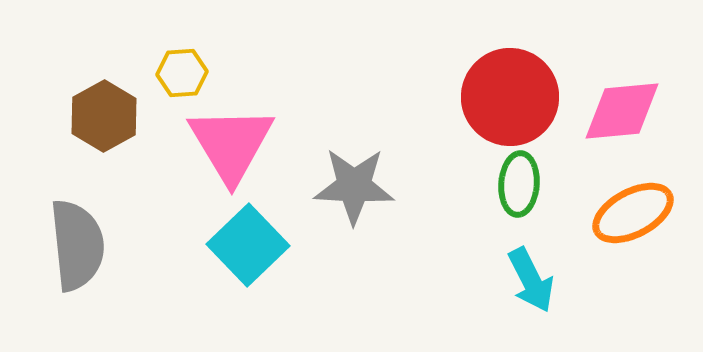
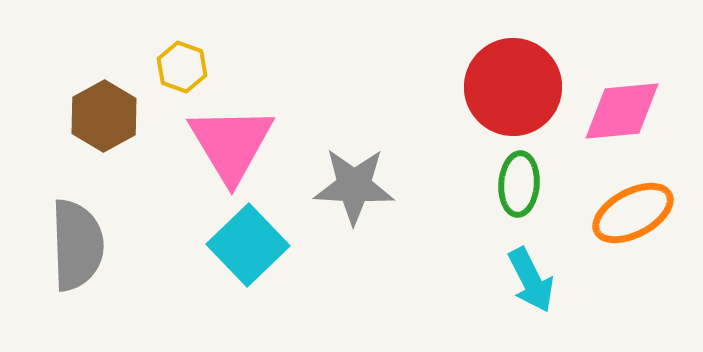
yellow hexagon: moved 6 px up; rotated 24 degrees clockwise
red circle: moved 3 px right, 10 px up
gray semicircle: rotated 4 degrees clockwise
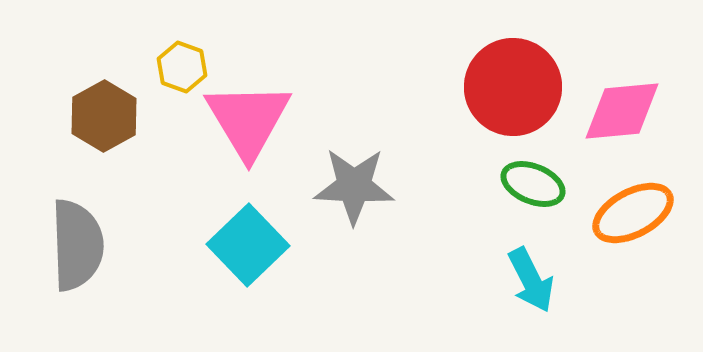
pink triangle: moved 17 px right, 24 px up
green ellipse: moved 14 px right; rotated 72 degrees counterclockwise
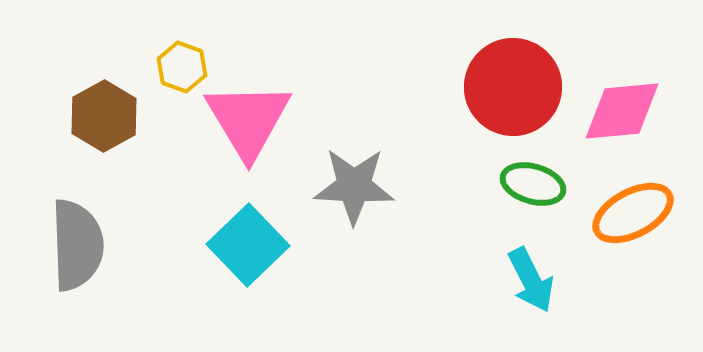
green ellipse: rotated 6 degrees counterclockwise
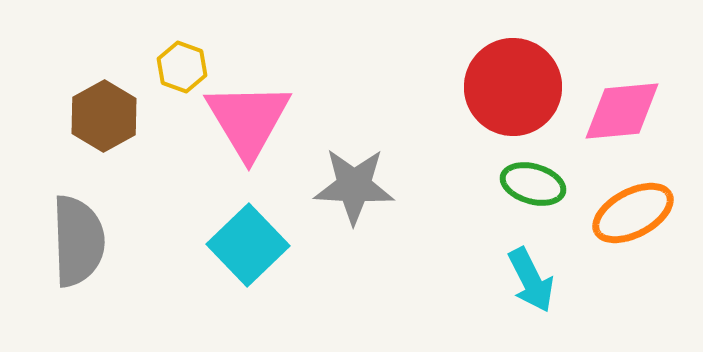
gray semicircle: moved 1 px right, 4 px up
